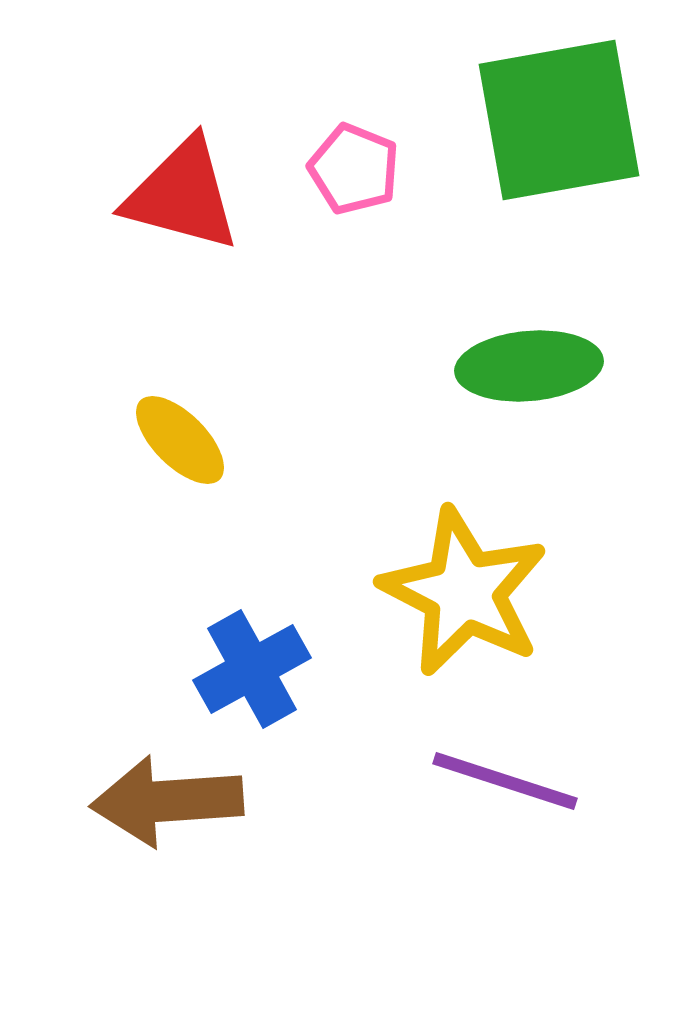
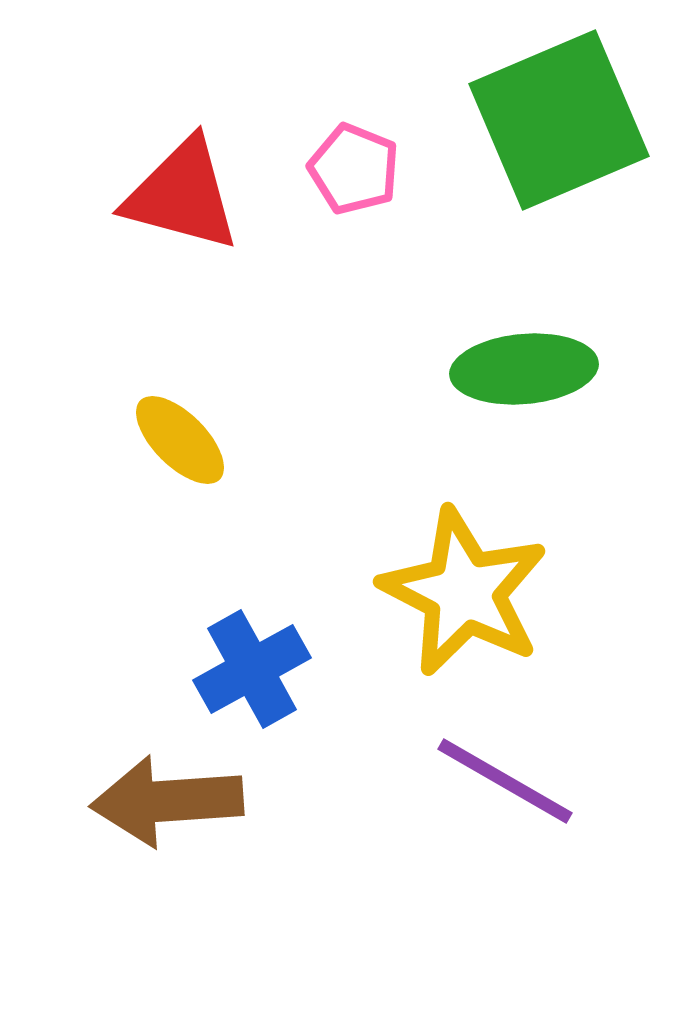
green square: rotated 13 degrees counterclockwise
green ellipse: moved 5 px left, 3 px down
purple line: rotated 12 degrees clockwise
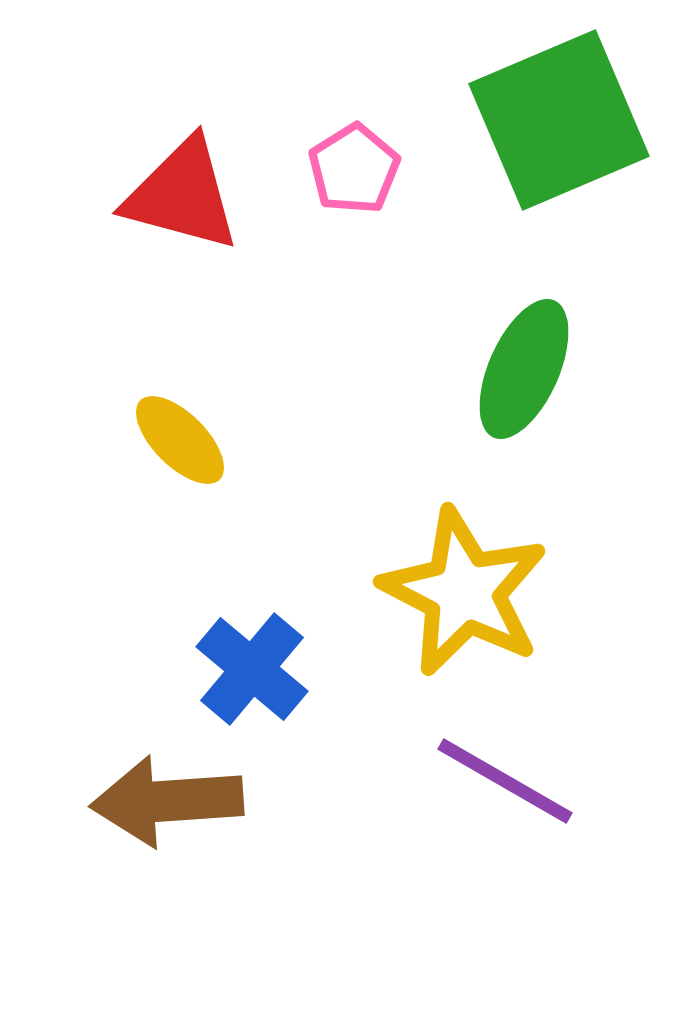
pink pentagon: rotated 18 degrees clockwise
green ellipse: rotated 61 degrees counterclockwise
blue cross: rotated 21 degrees counterclockwise
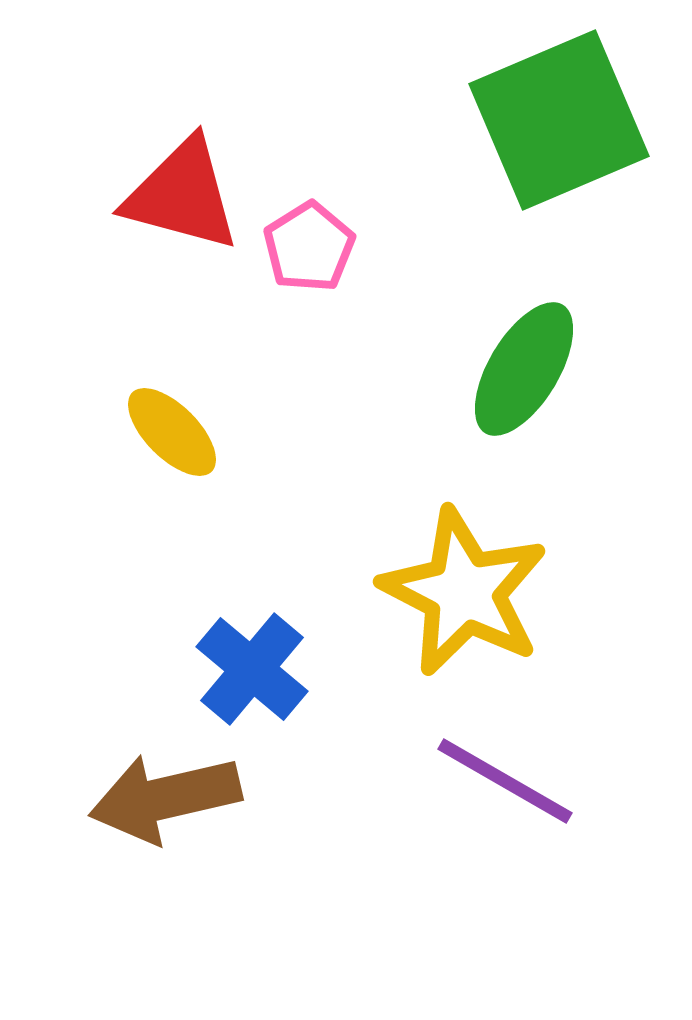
pink pentagon: moved 45 px left, 78 px down
green ellipse: rotated 7 degrees clockwise
yellow ellipse: moved 8 px left, 8 px up
brown arrow: moved 2 px left, 3 px up; rotated 9 degrees counterclockwise
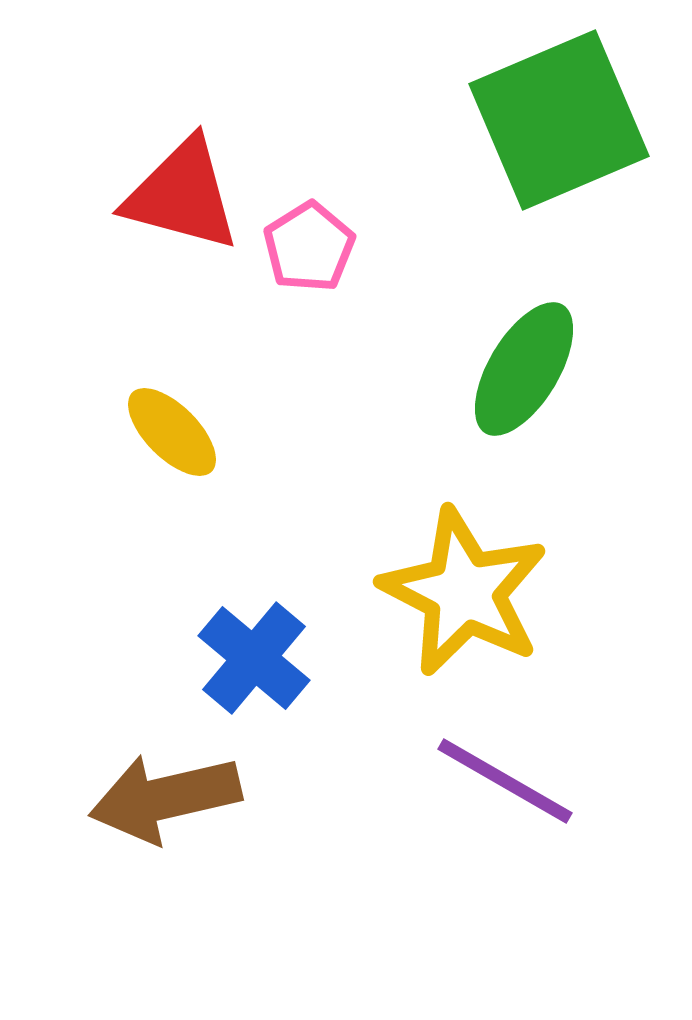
blue cross: moved 2 px right, 11 px up
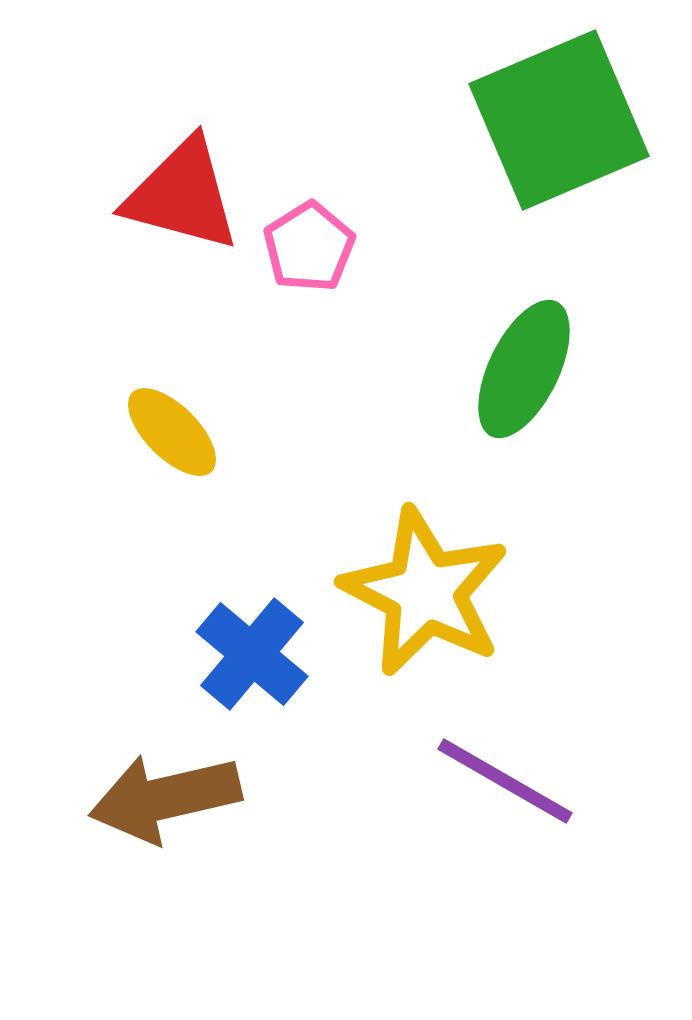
green ellipse: rotated 5 degrees counterclockwise
yellow star: moved 39 px left
blue cross: moved 2 px left, 4 px up
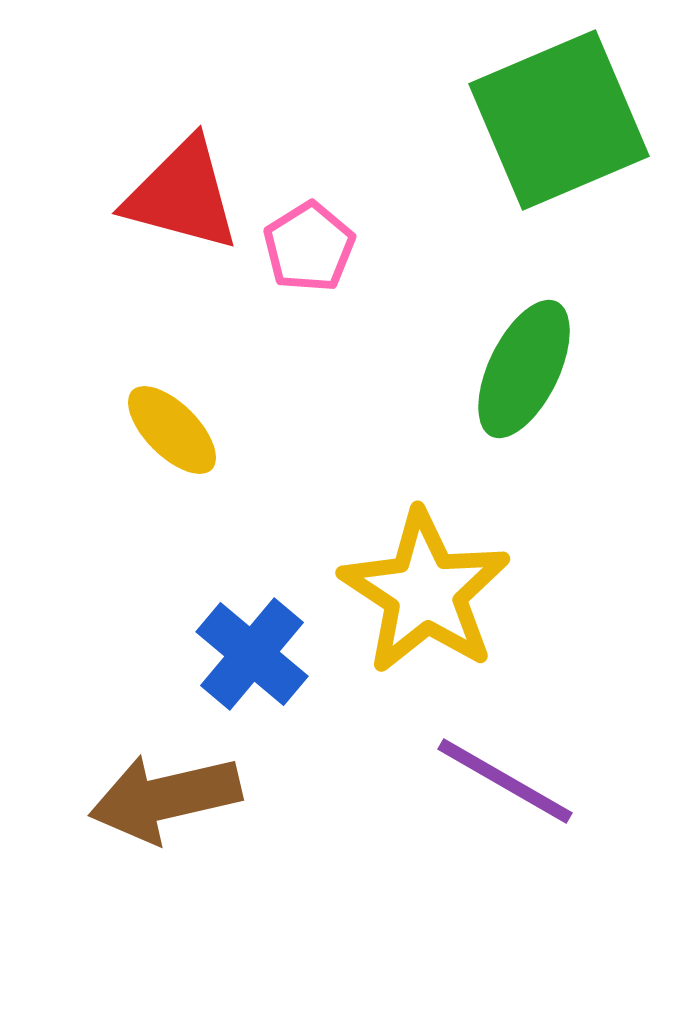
yellow ellipse: moved 2 px up
yellow star: rotated 6 degrees clockwise
